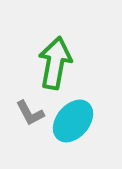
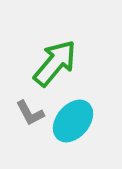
green arrow: rotated 30 degrees clockwise
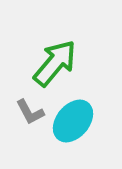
gray L-shape: moved 1 px up
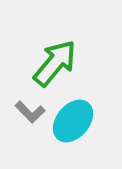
gray L-shape: rotated 16 degrees counterclockwise
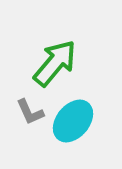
gray L-shape: rotated 20 degrees clockwise
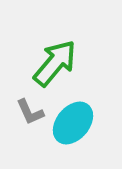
cyan ellipse: moved 2 px down
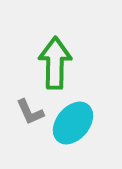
green arrow: rotated 39 degrees counterclockwise
